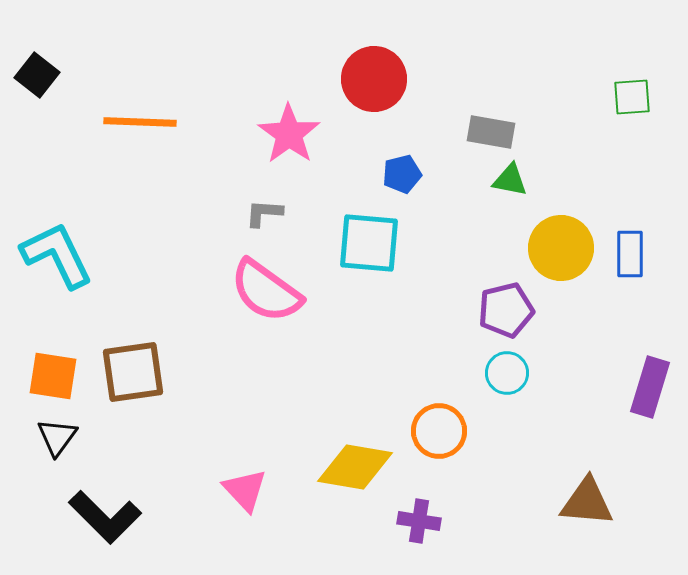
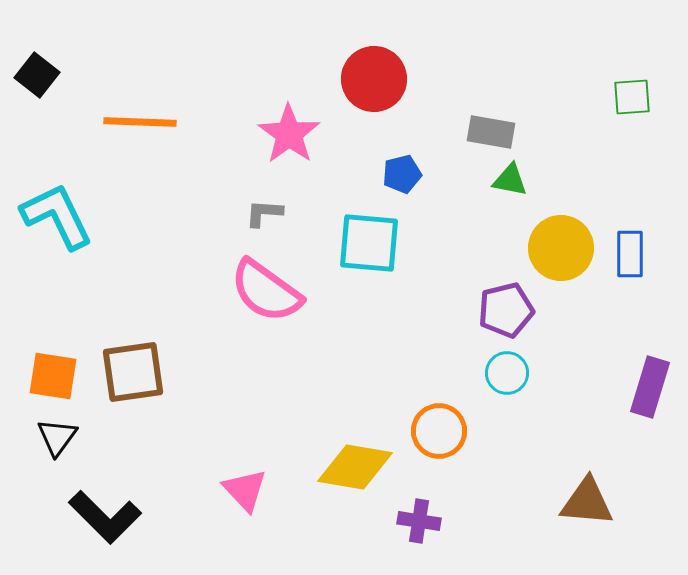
cyan L-shape: moved 39 px up
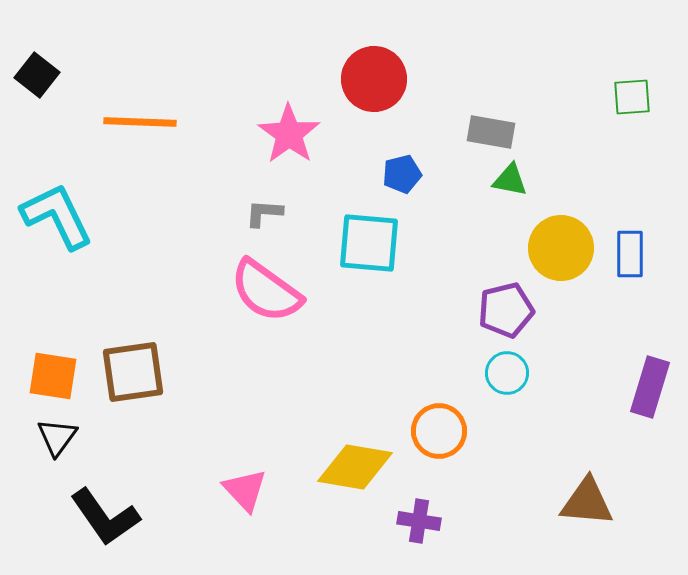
black L-shape: rotated 10 degrees clockwise
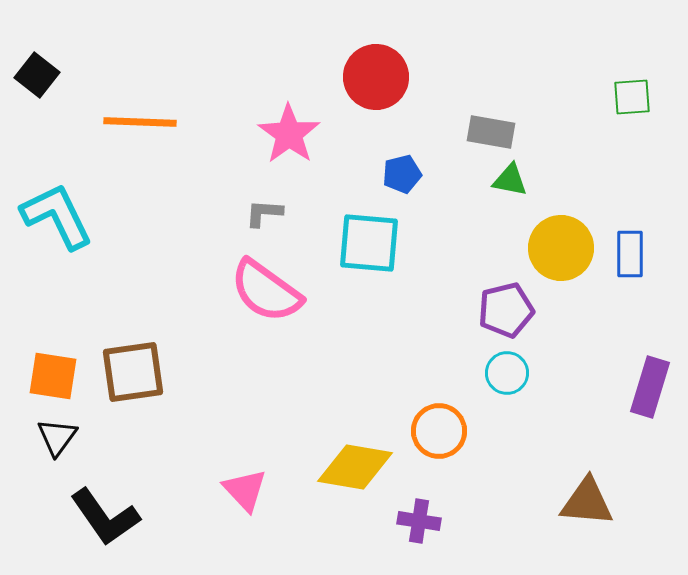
red circle: moved 2 px right, 2 px up
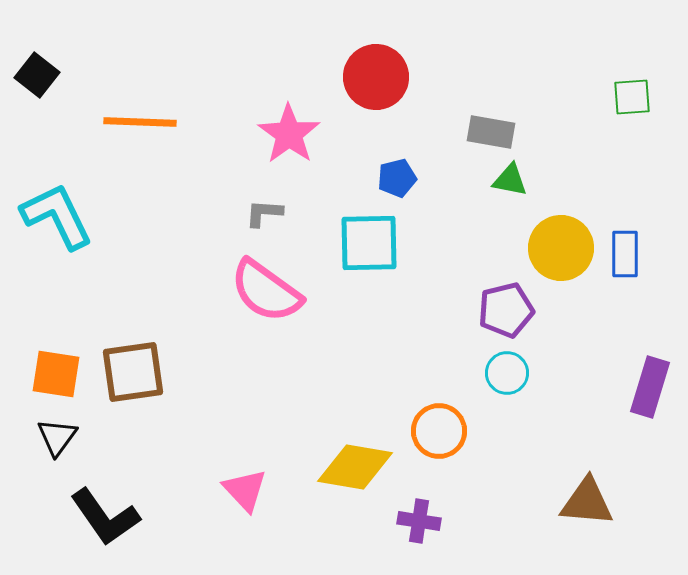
blue pentagon: moved 5 px left, 4 px down
cyan square: rotated 6 degrees counterclockwise
blue rectangle: moved 5 px left
orange square: moved 3 px right, 2 px up
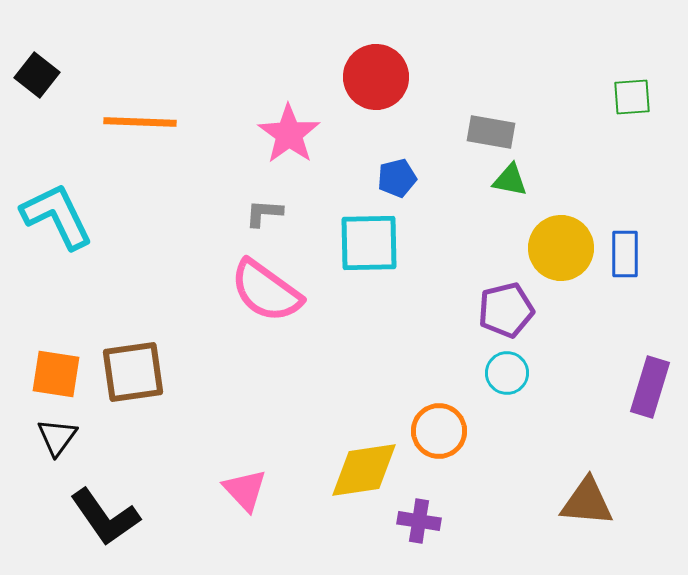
yellow diamond: moved 9 px right, 3 px down; rotated 18 degrees counterclockwise
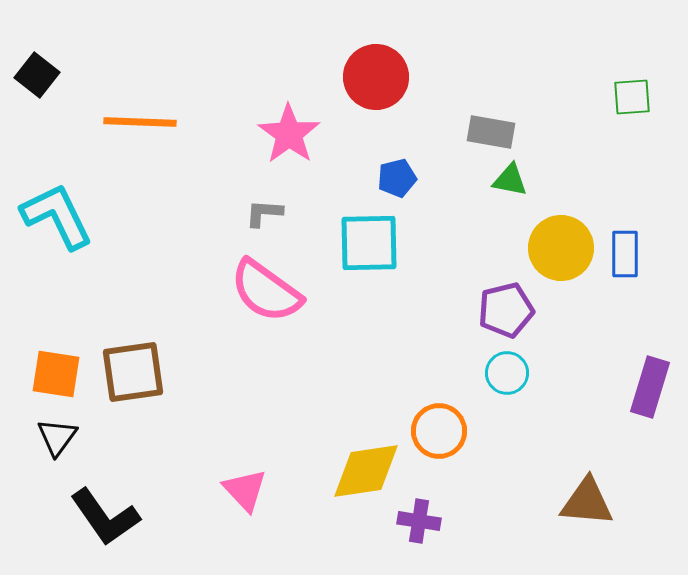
yellow diamond: moved 2 px right, 1 px down
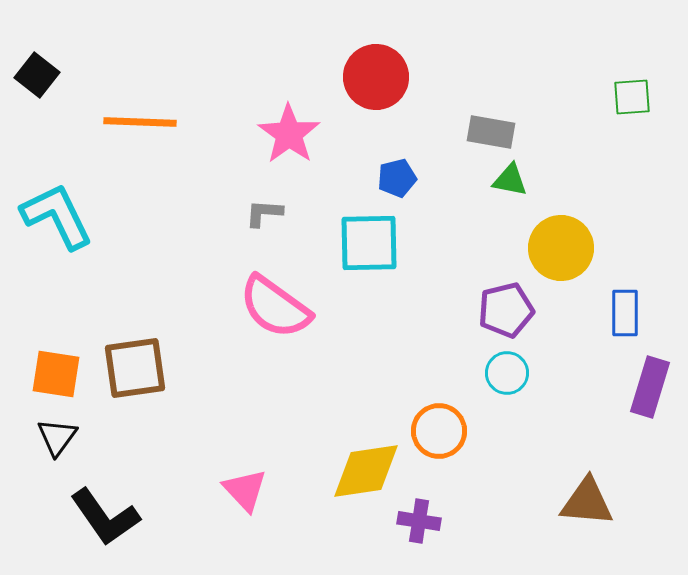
blue rectangle: moved 59 px down
pink semicircle: moved 9 px right, 16 px down
brown square: moved 2 px right, 4 px up
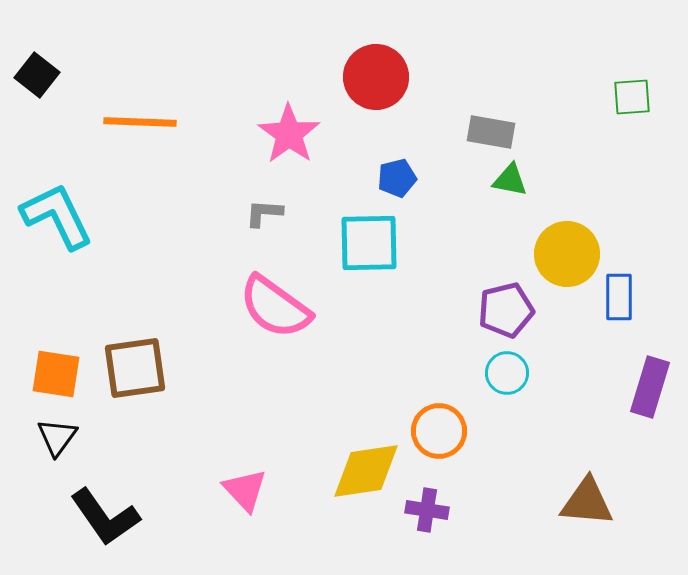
yellow circle: moved 6 px right, 6 px down
blue rectangle: moved 6 px left, 16 px up
purple cross: moved 8 px right, 11 px up
